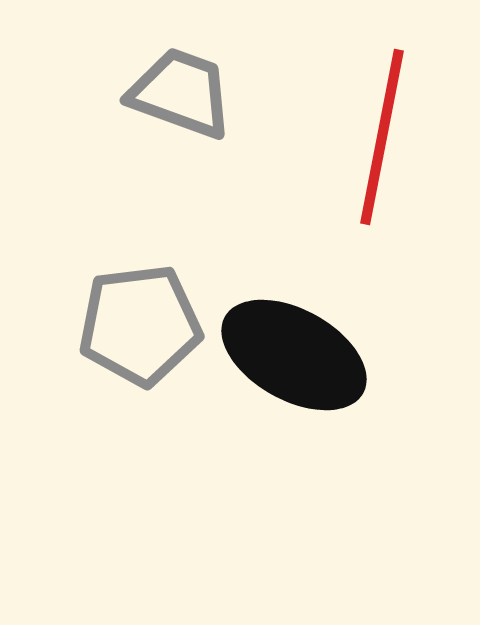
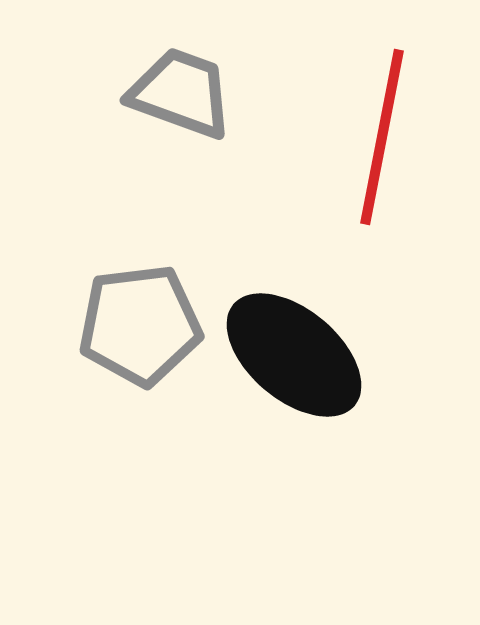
black ellipse: rotated 11 degrees clockwise
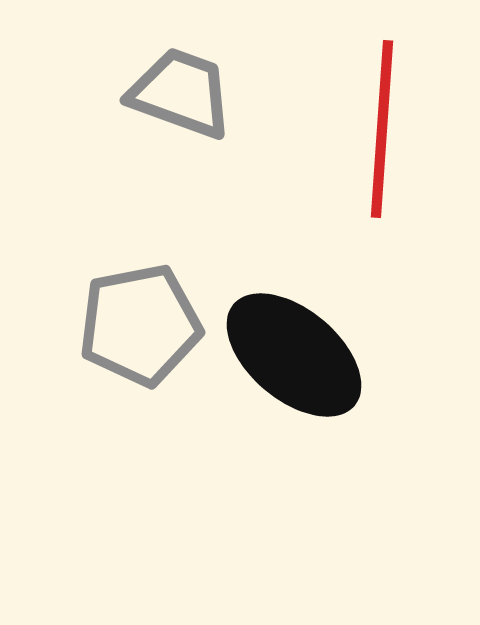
red line: moved 8 px up; rotated 7 degrees counterclockwise
gray pentagon: rotated 4 degrees counterclockwise
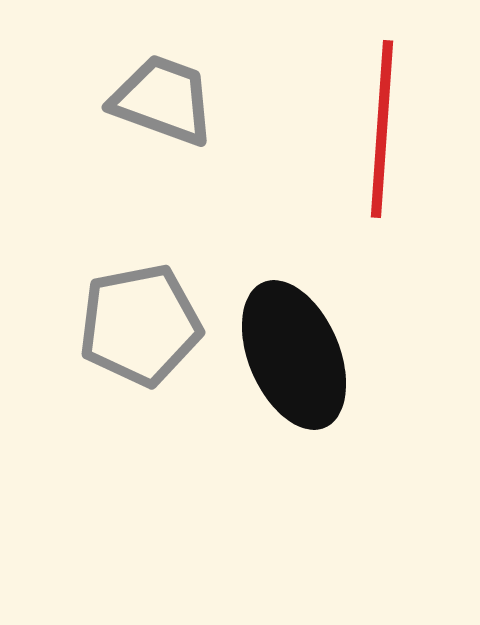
gray trapezoid: moved 18 px left, 7 px down
black ellipse: rotated 27 degrees clockwise
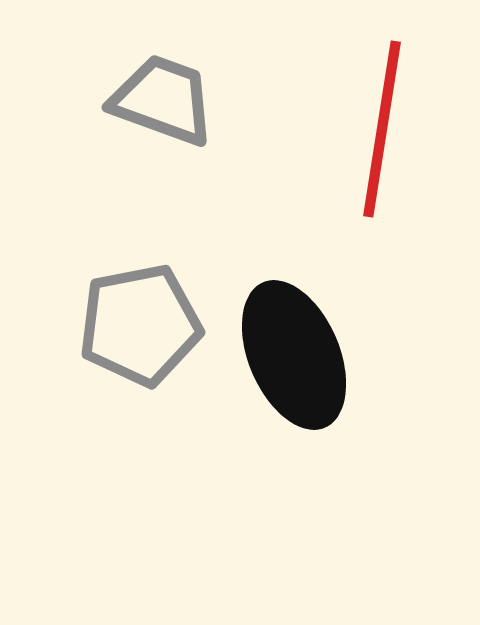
red line: rotated 5 degrees clockwise
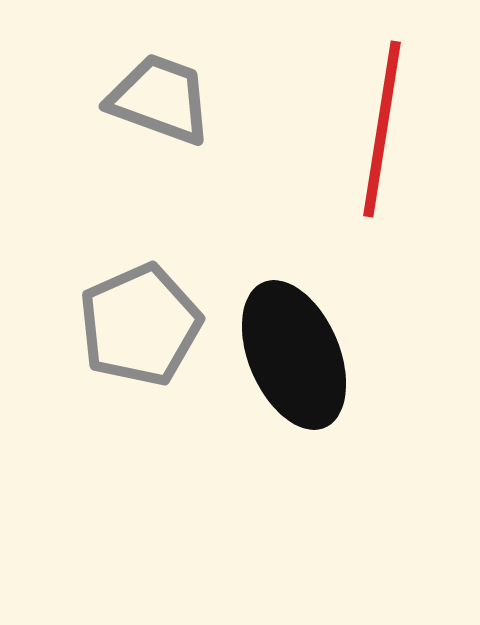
gray trapezoid: moved 3 px left, 1 px up
gray pentagon: rotated 13 degrees counterclockwise
